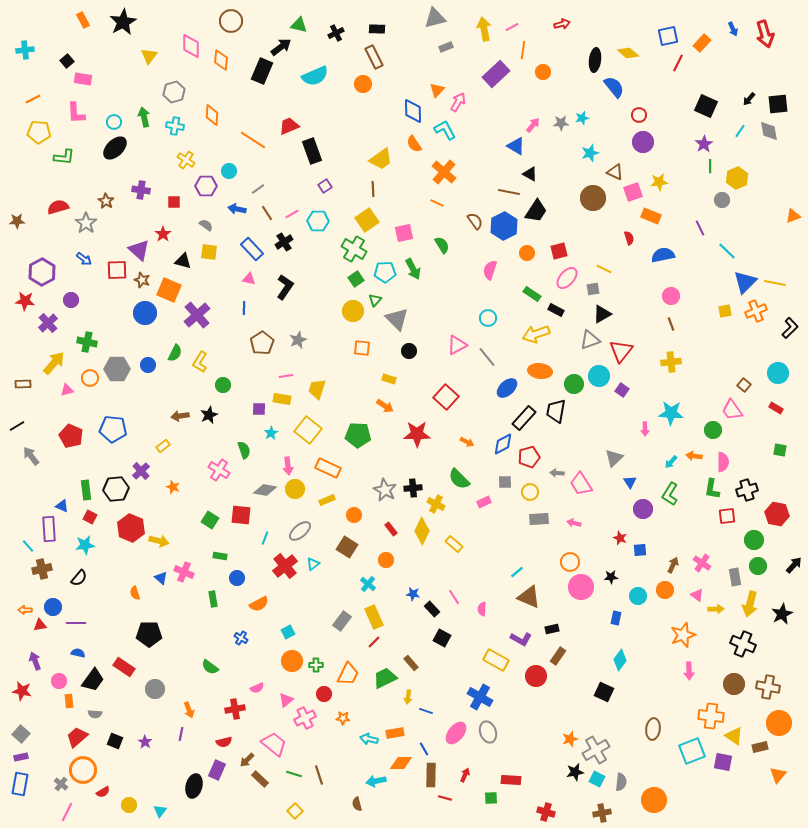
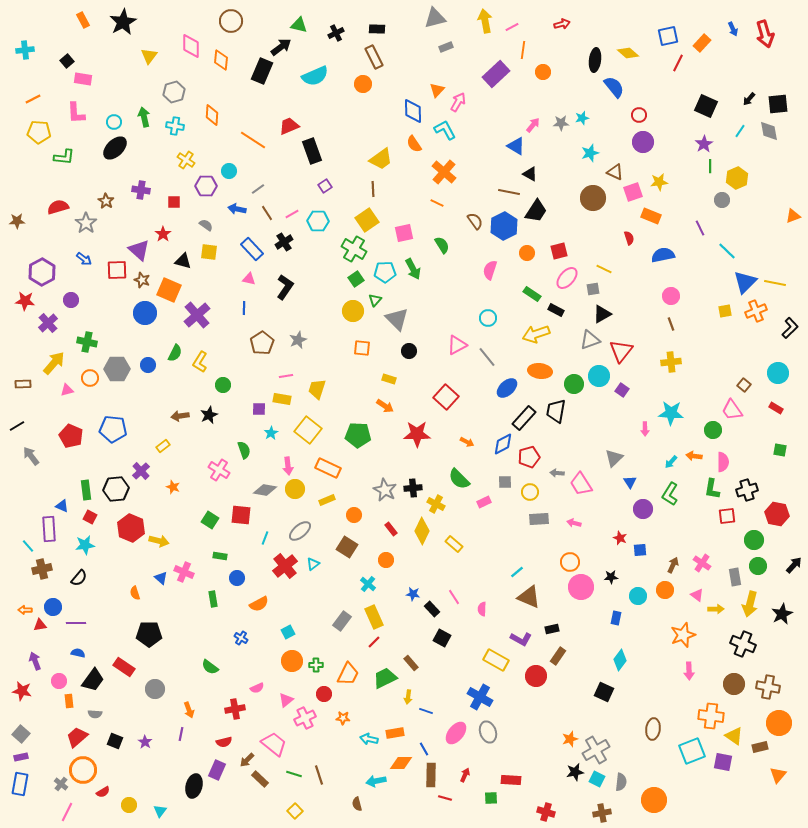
yellow arrow at (484, 29): moved 1 px right, 8 px up
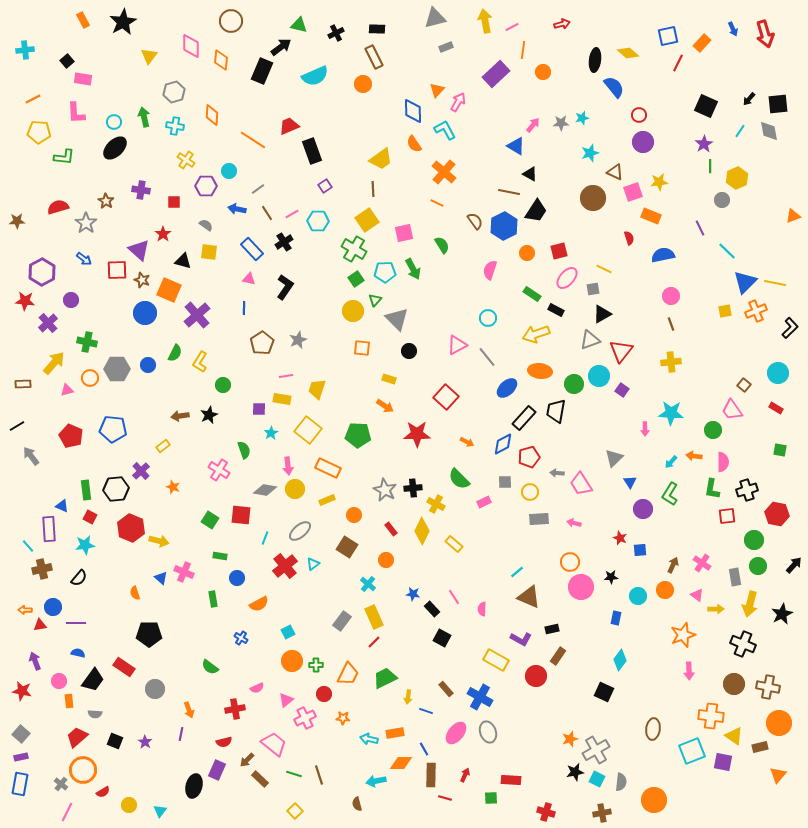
brown rectangle at (411, 663): moved 35 px right, 26 px down
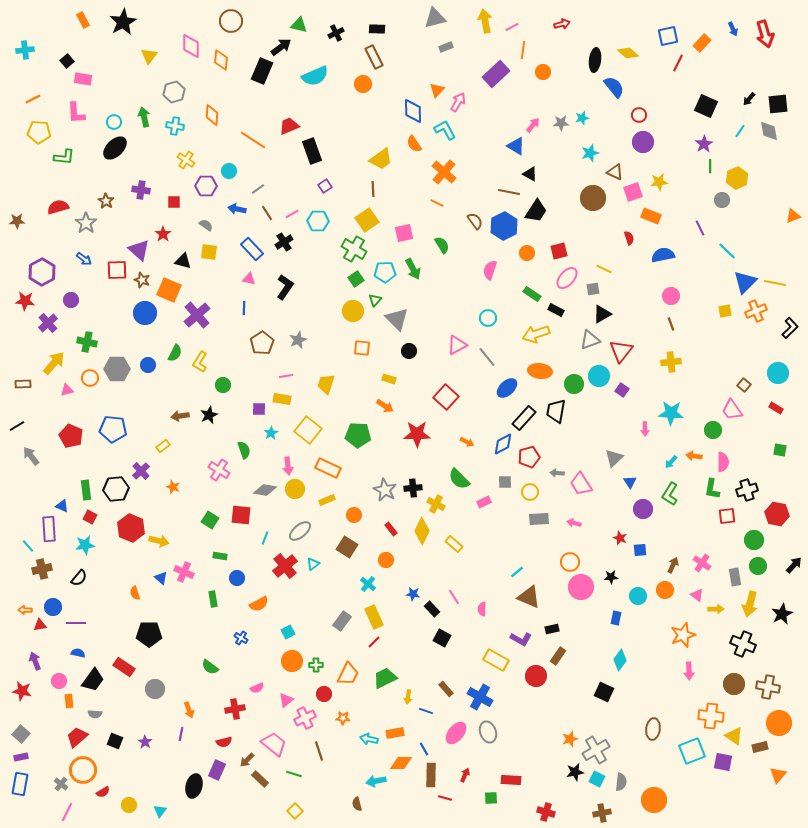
yellow trapezoid at (317, 389): moved 9 px right, 5 px up
brown line at (319, 775): moved 24 px up
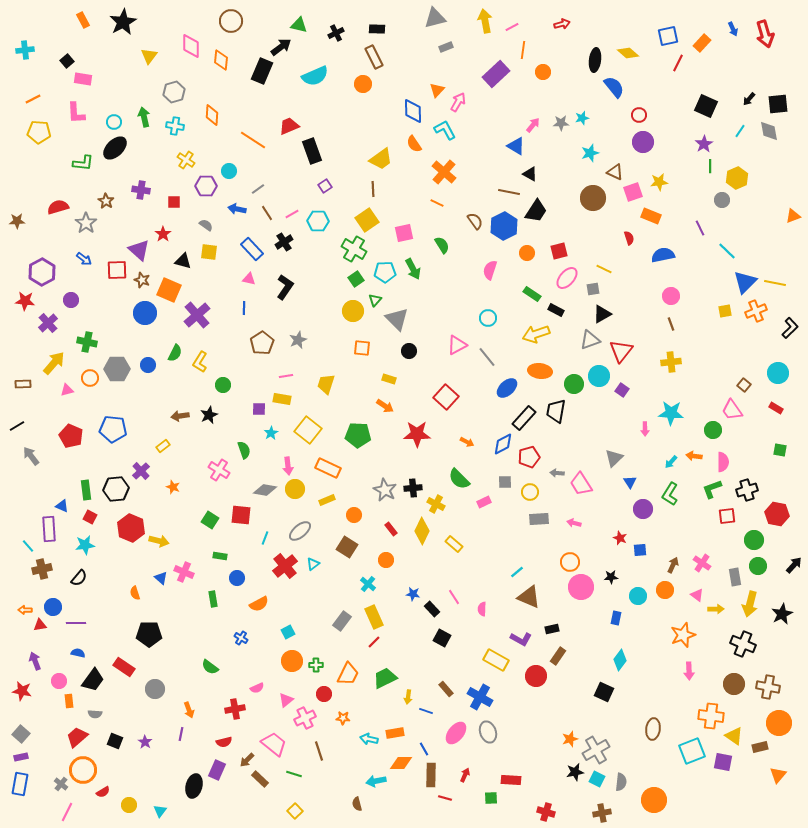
green L-shape at (64, 157): moved 19 px right, 6 px down
green L-shape at (712, 489): rotated 60 degrees clockwise
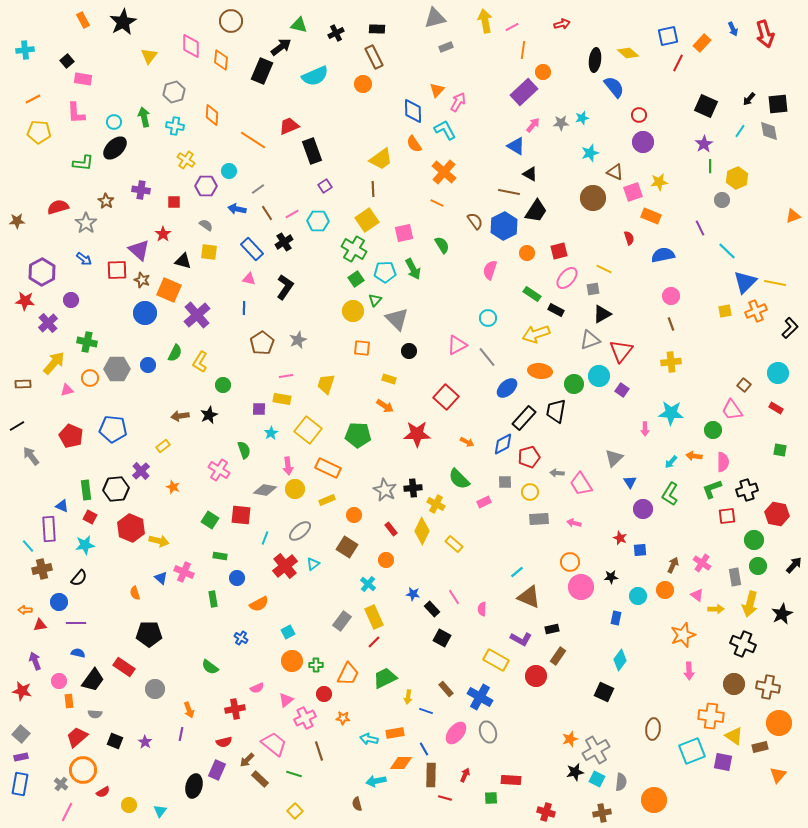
purple rectangle at (496, 74): moved 28 px right, 18 px down
blue circle at (53, 607): moved 6 px right, 5 px up
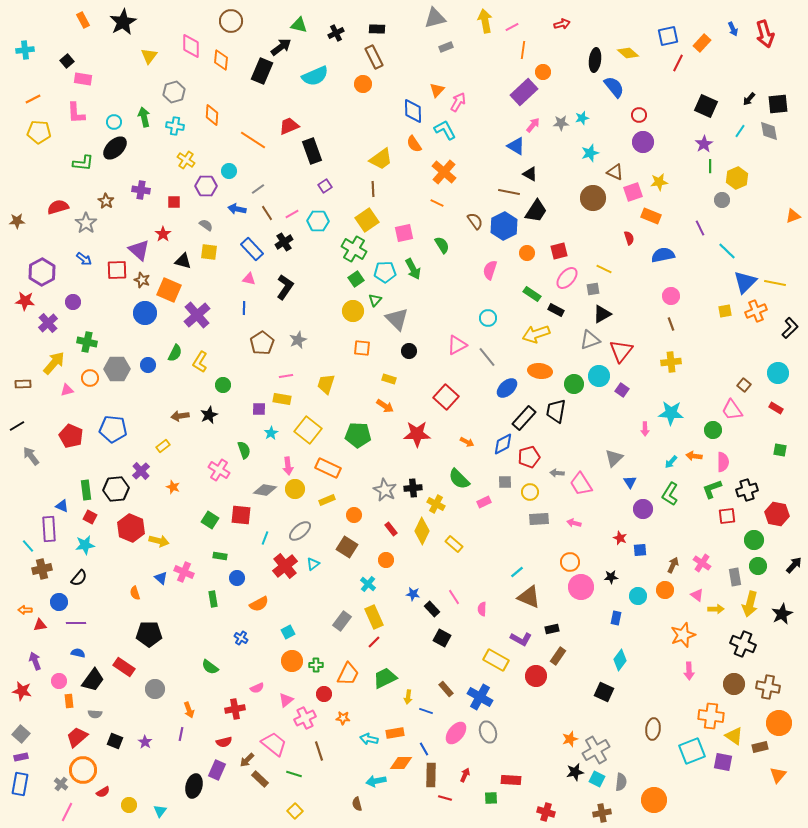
purple circle at (71, 300): moved 2 px right, 2 px down
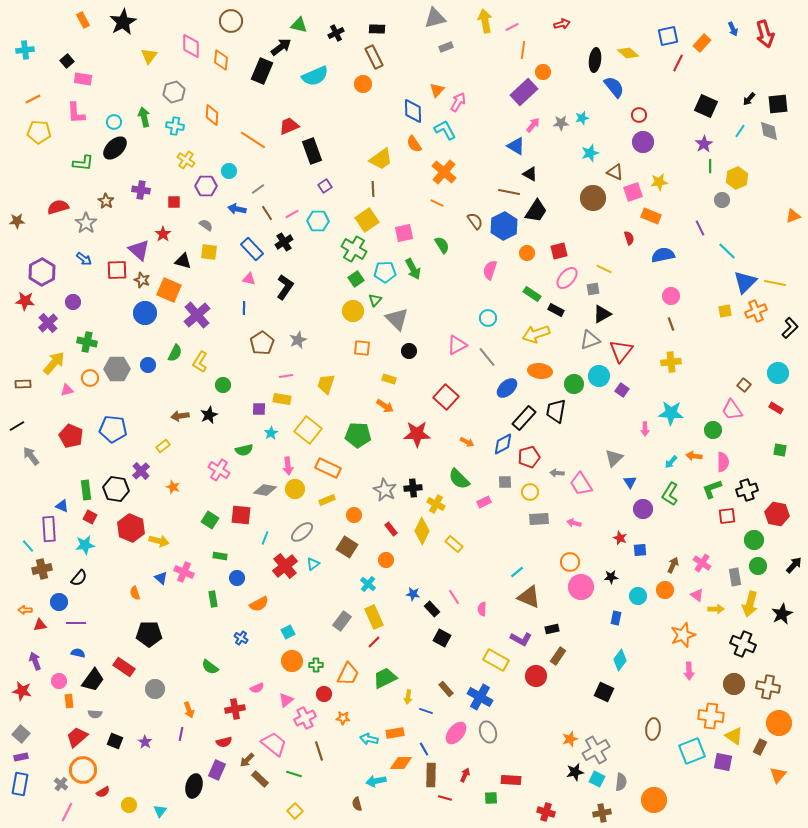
green semicircle at (244, 450): rotated 96 degrees clockwise
black hexagon at (116, 489): rotated 15 degrees clockwise
gray ellipse at (300, 531): moved 2 px right, 1 px down
brown rectangle at (760, 747): rotated 49 degrees counterclockwise
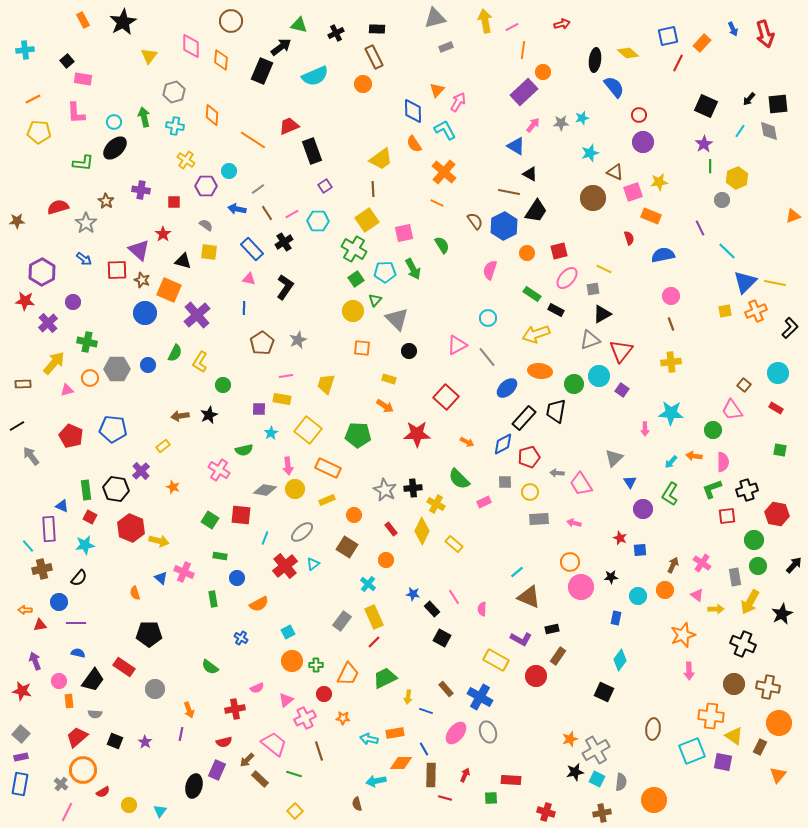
yellow arrow at (750, 604): moved 2 px up; rotated 15 degrees clockwise
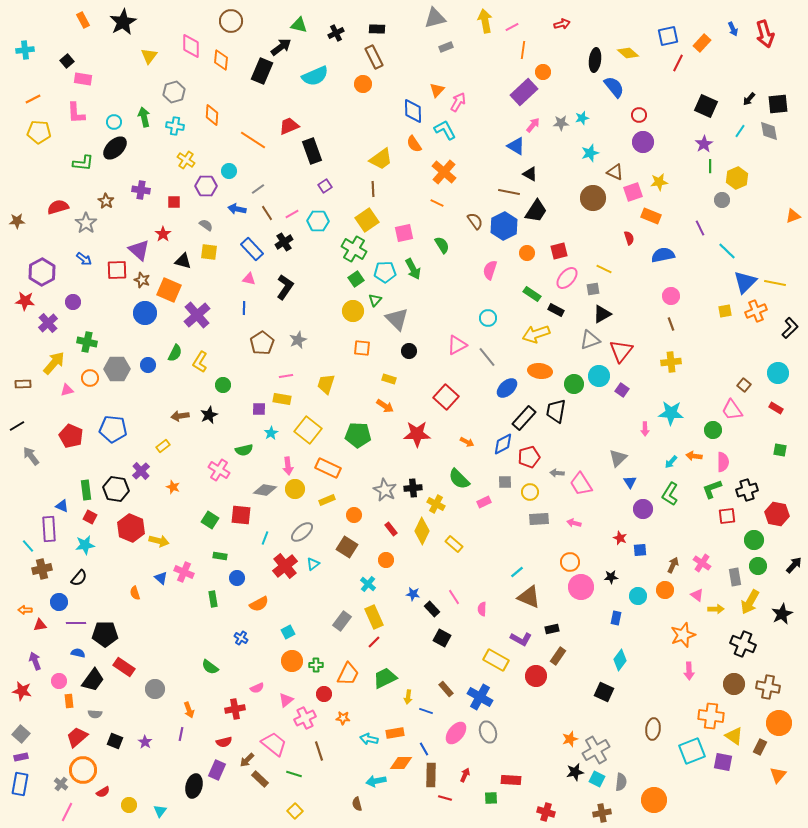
gray triangle at (614, 458): moved 4 px right
black pentagon at (149, 634): moved 44 px left
